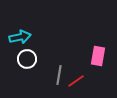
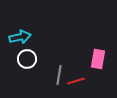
pink rectangle: moved 3 px down
red line: rotated 18 degrees clockwise
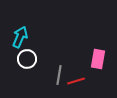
cyan arrow: rotated 55 degrees counterclockwise
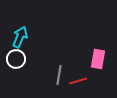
white circle: moved 11 px left
red line: moved 2 px right
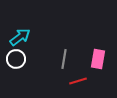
cyan arrow: rotated 30 degrees clockwise
gray line: moved 5 px right, 16 px up
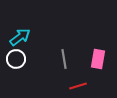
gray line: rotated 18 degrees counterclockwise
red line: moved 5 px down
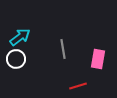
gray line: moved 1 px left, 10 px up
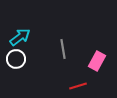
pink rectangle: moved 1 px left, 2 px down; rotated 18 degrees clockwise
